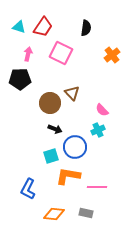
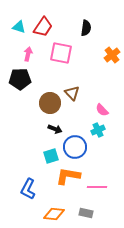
pink square: rotated 15 degrees counterclockwise
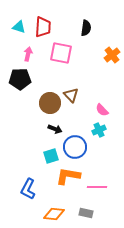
red trapezoid: rotated 30 degrees counterclockwise
brown triangle: moved 1 px left, 2 px down
cyan cross: moved 1 px right
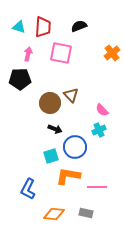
black semicircle: moved 7 px left, 2 px up; rotated 119 degrees counterclockwise
orange cross: moved 2 px up
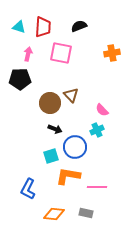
orange cross: rotated 28 degrees clockwise
cyan cross: moved 2 px left
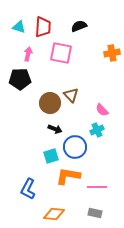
gray rectangle: moved 9 px right
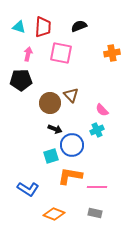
black pentagon: moved 1 px right, 1 px down
blue circle: moved 3 px left, 2 px up
orange L-shape: moved 2 px right
blue L-shape: rotated 85 degrees counterclockwise
orange diamond: rotated 15 degrees clockwise
